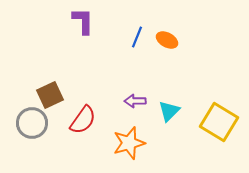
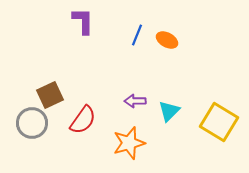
blue line: moved 2 px up
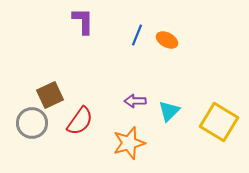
red semicircle: moved 3 px left, 1 px down
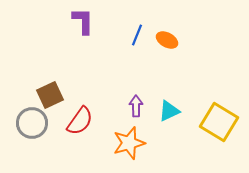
purple arrow: moved 1 px right, 5 px down; rotated 90 degrees clockwise
cyan triangle: rotated 20 degrees clockwise
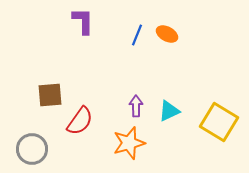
orange ellipse: moved 6 px up
brown square: rotated 20 degrees clockwise
gray circle: moved 26 px down
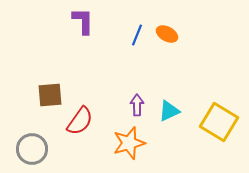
purple arrow: moved 1 px right, 1 px up
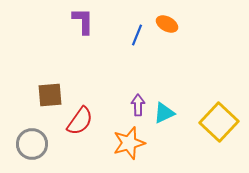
orange ellipse: moved 10 px up
purple arrow: moved 1 px right
cyan triangle: moved 5 px left, 2 px down
yellow square: rotated 12 degrees clockwise
gray circle: moved 5 px up
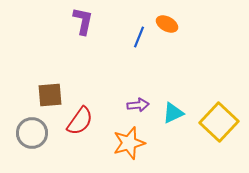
purple L-shape: rotated 12 degrees clockwise
blue line: moved 2 px right, 2 px down
purple arrow: rotated 85 degrees clockwise
cyan triangle: moved 9 px right
gray circle: moved 11 px up
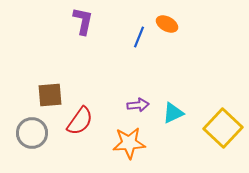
yellow square: moved 4 px right, 6 px down
orange star: rotated 12 degrees clockwise
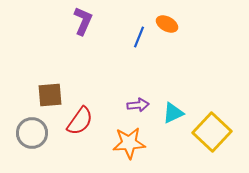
purple L-shape: rotated 12 degrees clockwise
yellow square: moved 11 px left, 4 px down
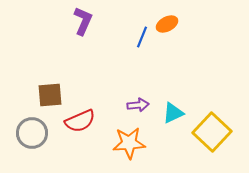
orange ellipse: rotated 55 degrees counterclockwise
blue line: moved 3 px right
red semicircle: rotated 32 degrees clockwise
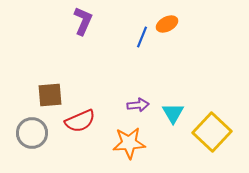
cyan triangle: rotated 35 degrees counterclockwise
